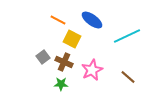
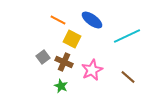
green star: moved 2 px down; rotated 24 degrees clockwise
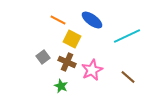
brown cross: moved 3 px right
